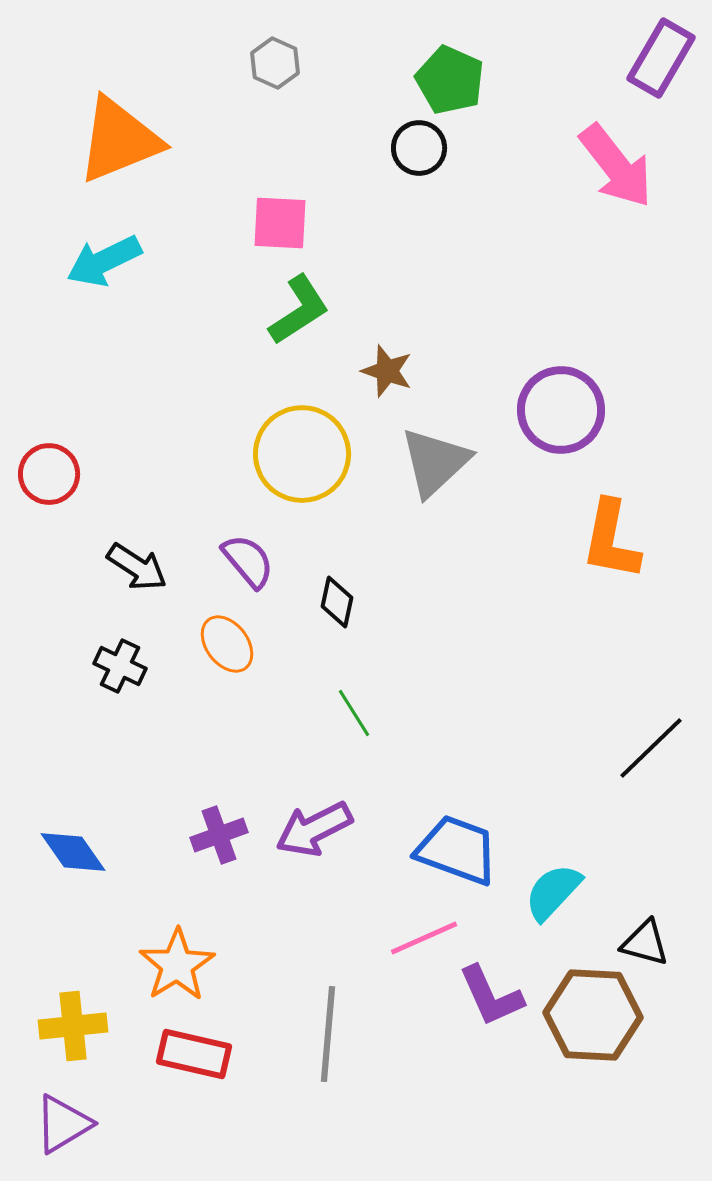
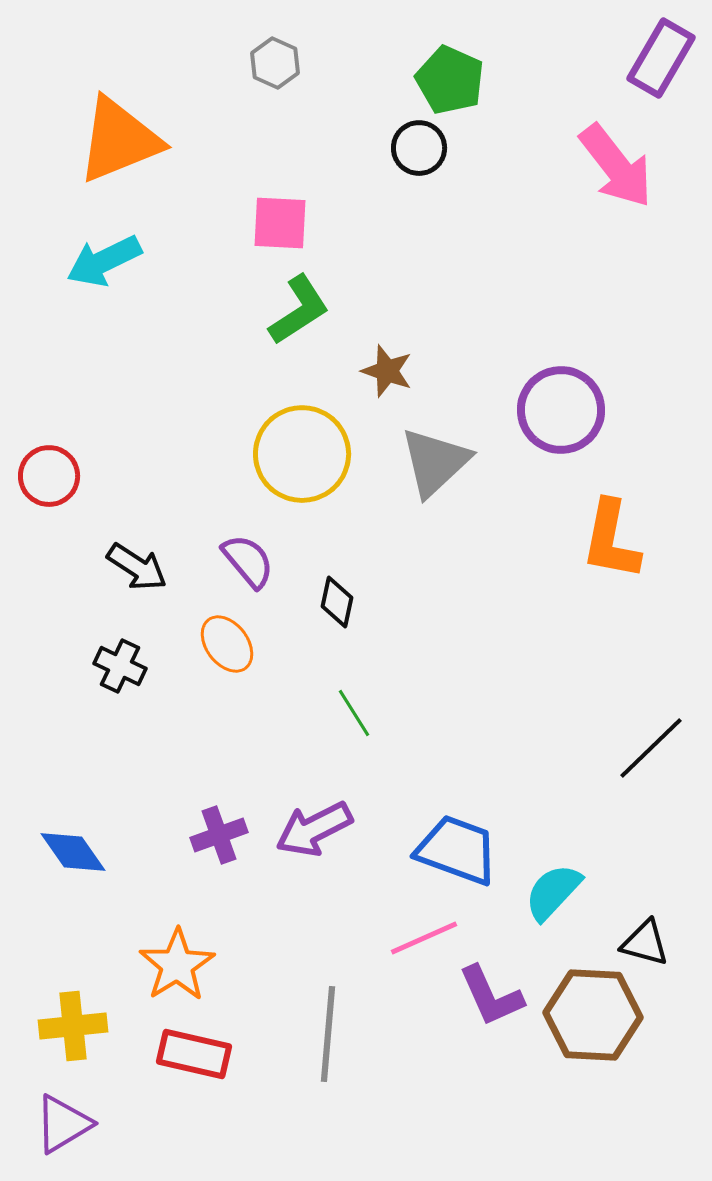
red circle: moved 2 px down
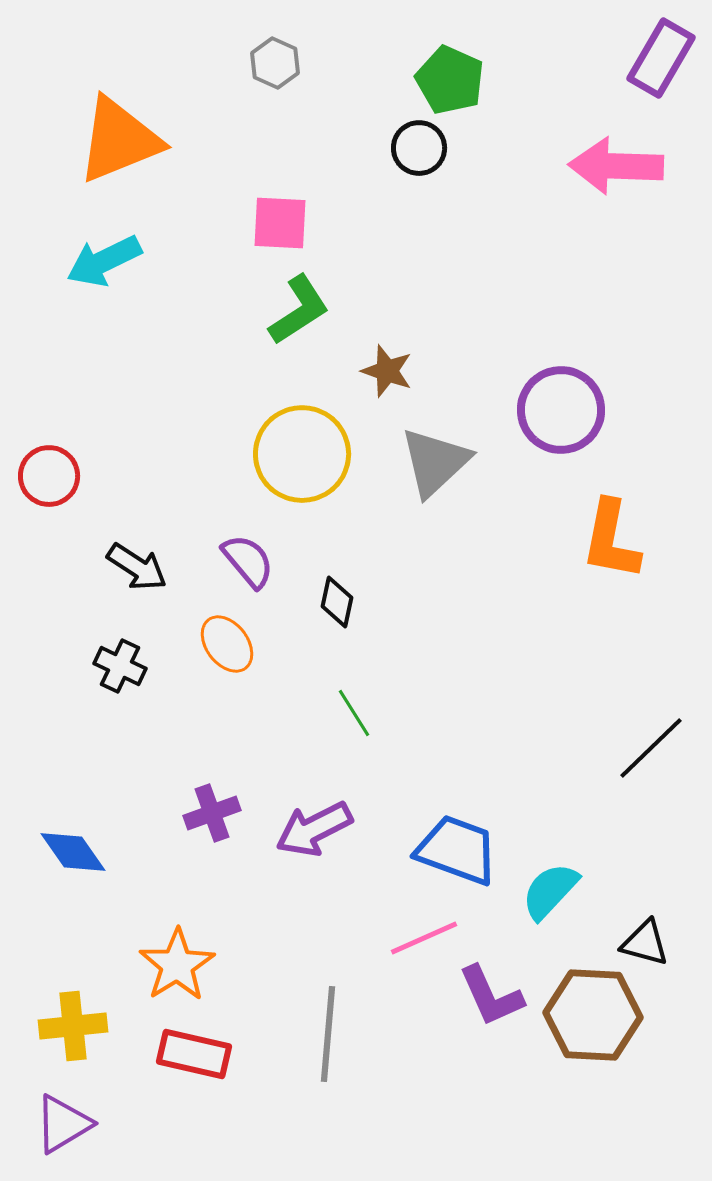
pink arrow: rotated 130 degrees clockwise
purple cross: moved 7 px left, 22 px up
cyan semicircle: moved 3 px left, 1 px up
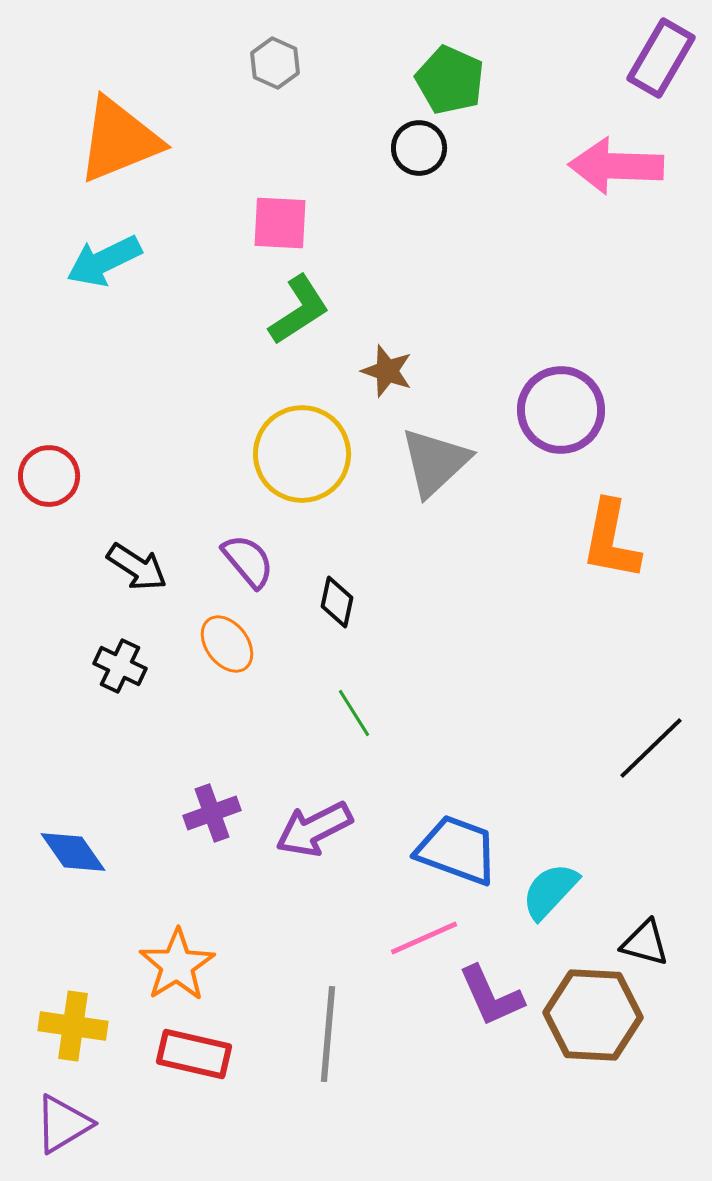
yellow cross: rotated 14 degrees clockwise
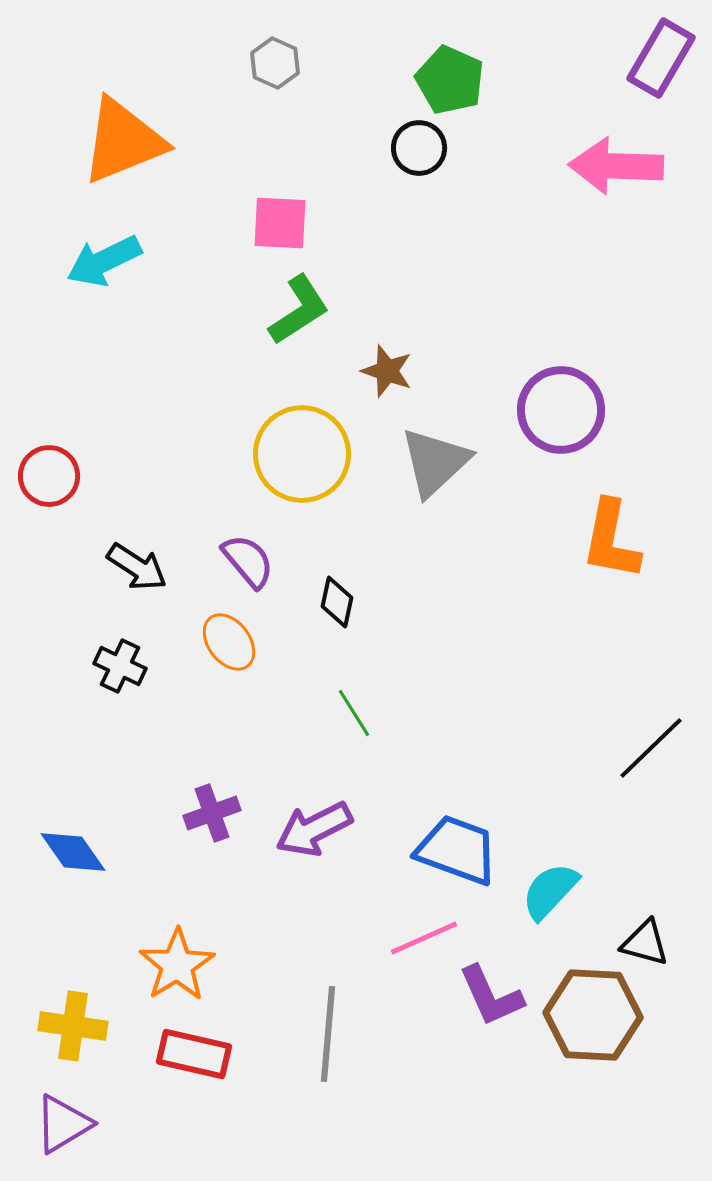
orange triangle: moved 4 px right, 1 px down
orange ellipse: moved 2 px right, 2 px up
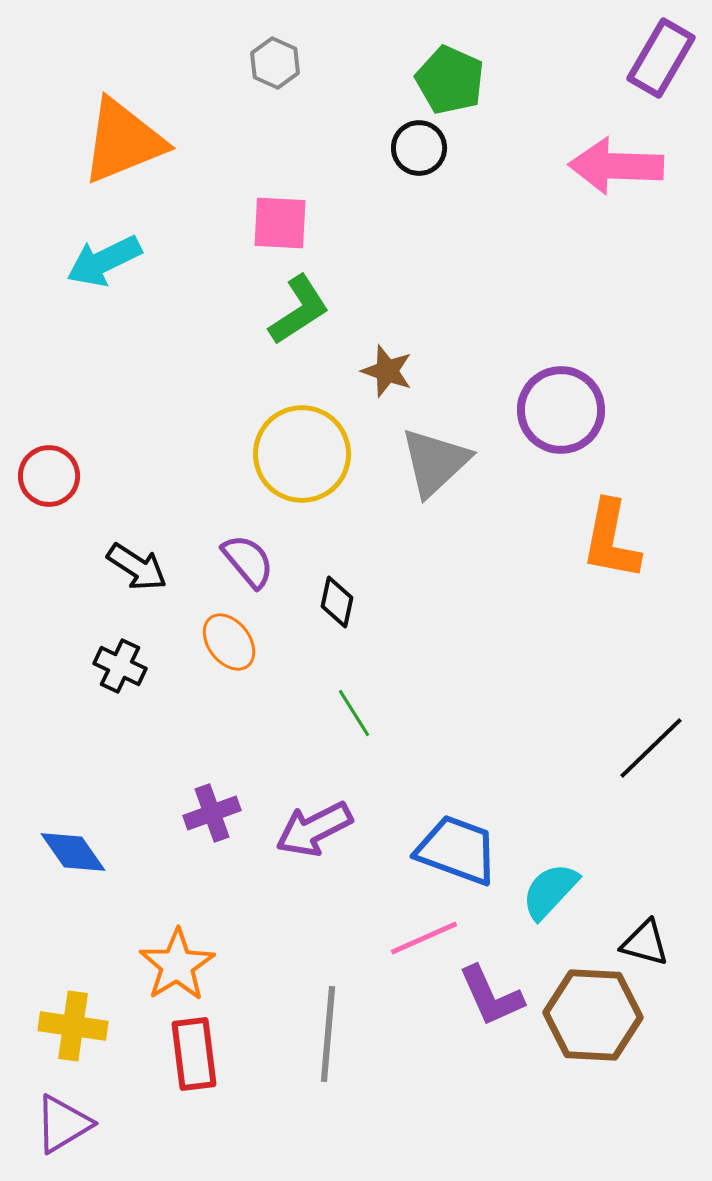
red rectangle: rotated 70 degrees clockwise
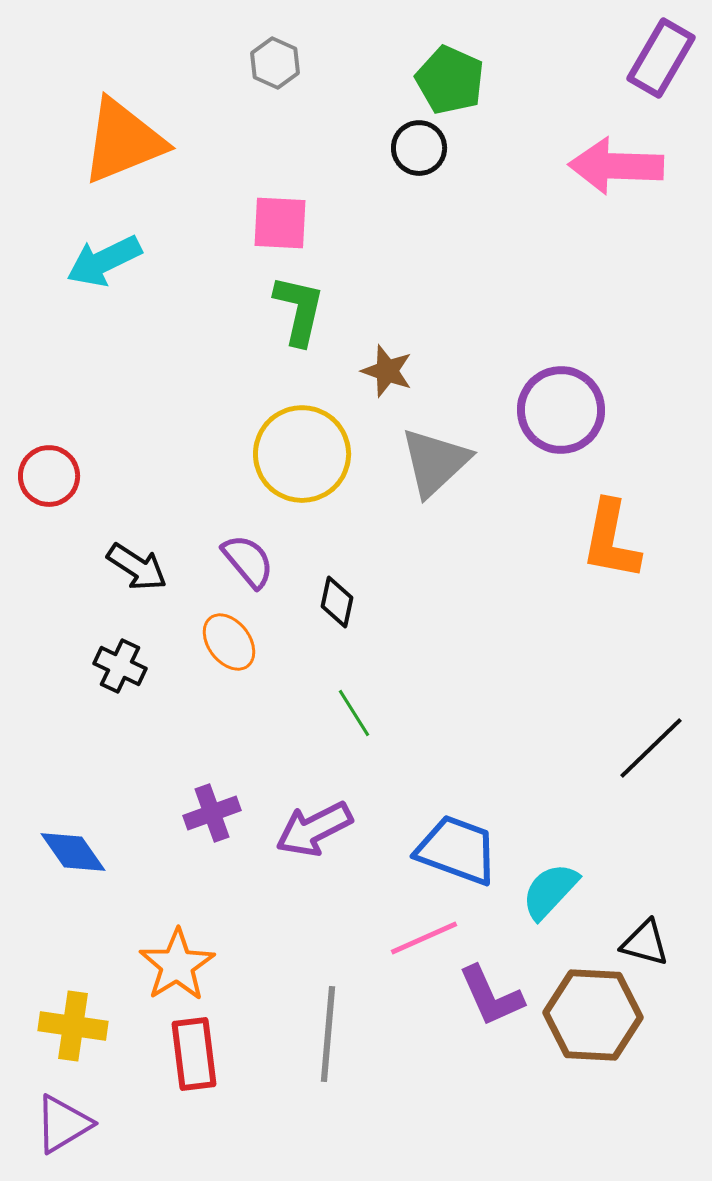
green L-shape: rotated 44 degrees counterclockwise
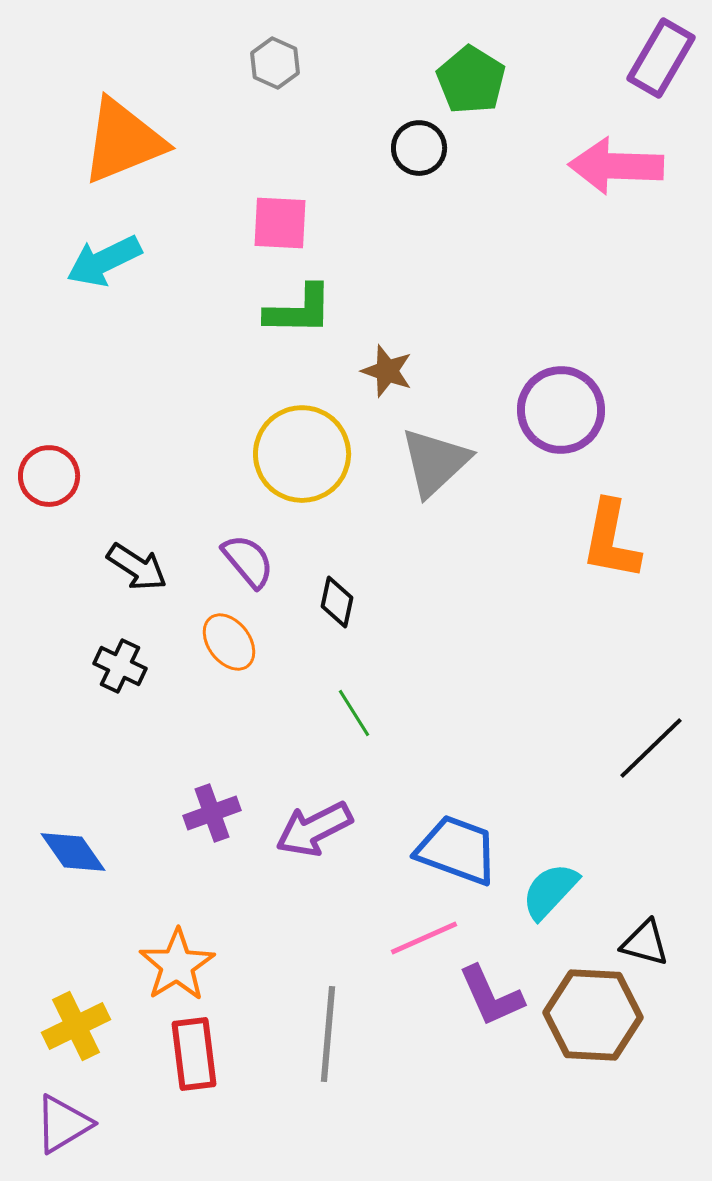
green pentagon: moved 21 px right; rotated 8 degrees clockwise
green L-shape: rotated 78 degrees clockwise
yellow cross: moved 3 px right; rotated 34 degrees counterclockwise
